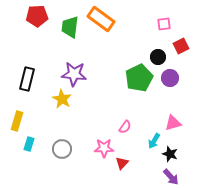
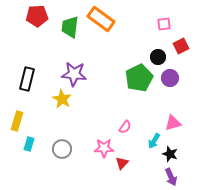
purple arrow: rotated 18 degrees clockwise
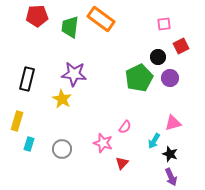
pink star: moved 1 px left, 5 px up; rotated 18 degrees clockwise
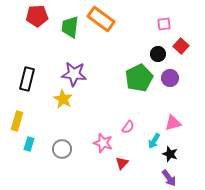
red square: rotated 21 degrees counterclockwise
black circle: moved 3 px up
yellow star: moved 1 px right
pink semicircle: moved 3 px right
purple arrow: moved 2 px left, 1 px down; rotated 12 degrees counterclockwise
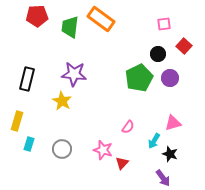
red square: moved 3 px right
yellow star: moved 1 px left, 2 px down
pink star: moved 7 px down
purple arrow: moved 6 px left
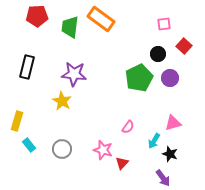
black rectangle: moved 12 px up
cyan rectangle: moved 1 px down; rotated 56 degrees counterclockwise
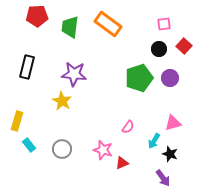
orange rectangle: moved 7 px right, 5 px down
black circle: moved 1 px right, 5 px up
green pentagon: rotated 8 degrees clockwise
red triangle: rotated 24 degrees clockwise
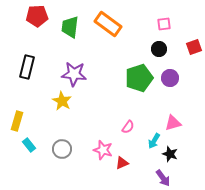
red square: moved 10 px right, 1 px down; rotated 28 degrees clockwise
